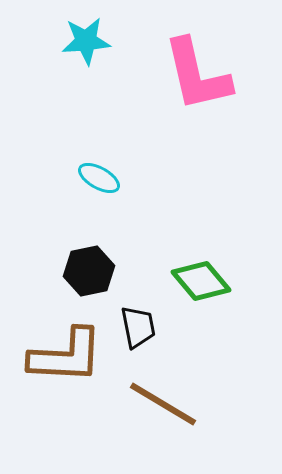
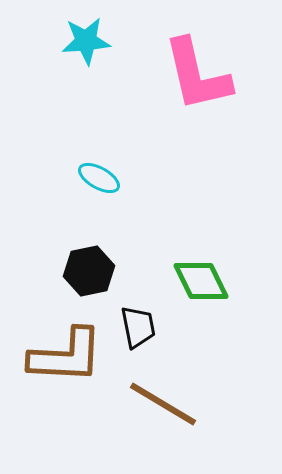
green diamond: rotated 14 degrees clockwise
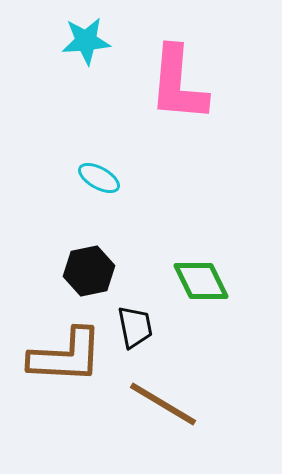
pink L-shape: moved 19 px left, 9 px down; rotated 18 degrees clockwise
black trapezoid: moved 3 px left
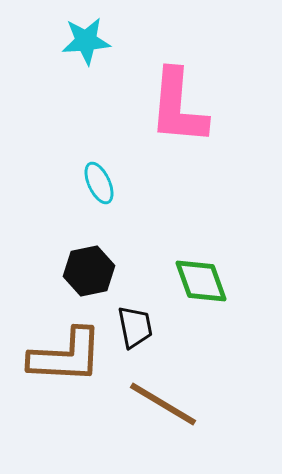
pink L-shape: moved 23 px down
cyan ellipse: moved 5 px down; rotated 36 degrees clockwise
green diamond: rotated 6 degrees clockwise
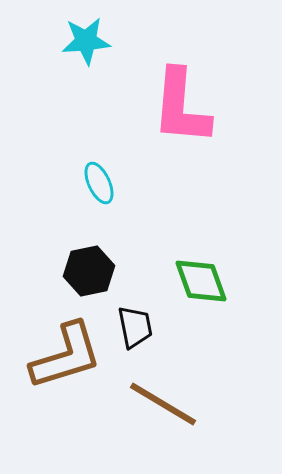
pink L-shape: moved 3 px right
brown L-shape: rotated 20 degrees counterclockwise
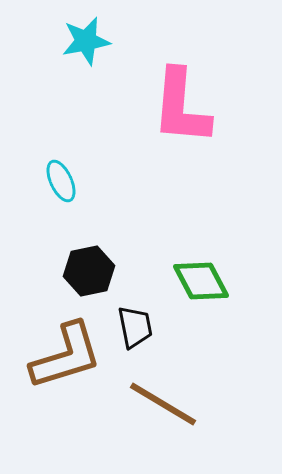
cyan star: rotated 6 degrees counterclockwise
cyan ellipse: moved 38 px left, 2 px up
green diamond: rotated 8 degrees counterclockwise
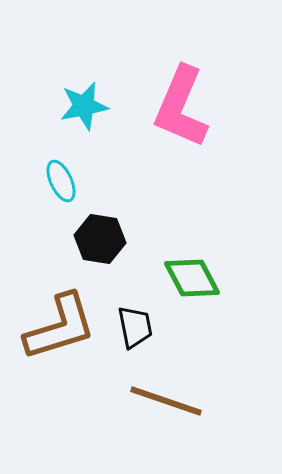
cyan star: moved 2 px left, 65 px down
pink L-shape: rotated 18 degrees clockwise
black hexagon: moved 11 px right, 32 px up; rotated 21 degrees clockwise
green diamond: moved 9 px left, 3 px up
brown L-shape: moved 6 px left, 29 px up
brown line: moved 3 px right, 3 px up; rotated 12 degrees counterclockwise
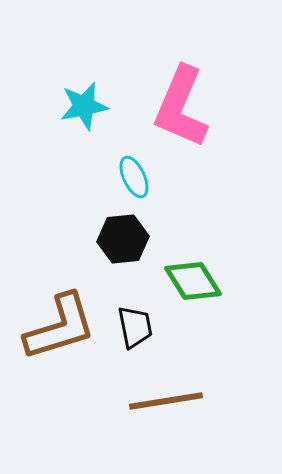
cyan ellipse: moved 73 px right, 4 px up
black hexagon: moved 23 px right; rotated 15 degrees counterclockwise
green diamond: moved 1 px right, 3 px down; rotated 4 degrees counterclockwise
brown line: rotated 28 degrees counterclockwise
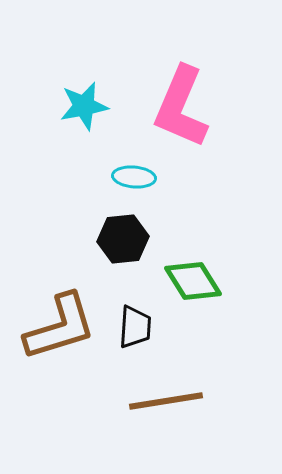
cyan ellipse: rotated 60 degrees counterclockwise
black trapezoid: rotated 15 degrees clockwise
